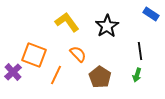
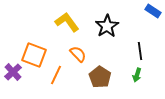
blue rectangle: moved 2 px right, 3 px up
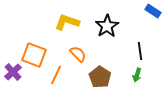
yellow L-shape: rotated 35 degrees counterclockwise
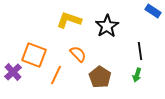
yellow L-shape: moved 2 px right, 2 px up
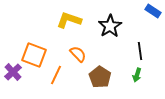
black star: moved 3 px right
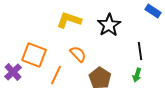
black star: moved 1 px left, 1 px up
brown pentagon: moved 1 px down
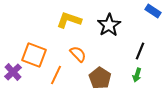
black line: rotated 30 degrees clockwise
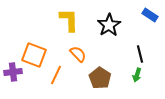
blue rectangle: moved 3 px left, 4 px down
yellow L-shape: rotated 70 degrees clockwise
black line: moved 3 px down; rotated 36 degrees counterclockwise
purple cross: rotated 36 degrees clockwise
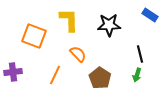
black star: rotated 30 degrees clockwise
orange square: moved 19 px up
orange line: moved 1 px left
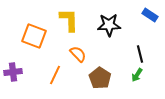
green arrow: rotated 16 degrees clockwise
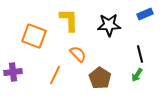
blue rectangle: moved 5 px left, 1 px up; rotated 56 degrees counterclockwise
